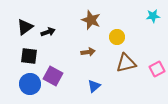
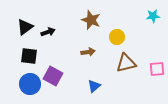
pink square: rotated 21 degrees clockwise
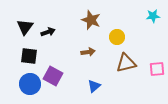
black triangle: rotated 18 degrees counterclockwise
